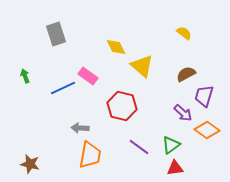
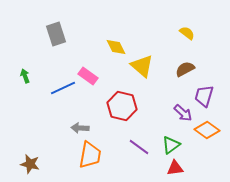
yellow semicircle: moved 3 px right
brown semicircle: moved 1 px left, 5 px up
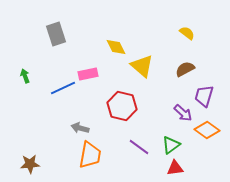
pink rectangle: moved 2 px up; rotated 48 degrees counterclockwise
gray arrow: rotated 12 degrees clockwise
brown star: rotated 18 degrees counterclockwise
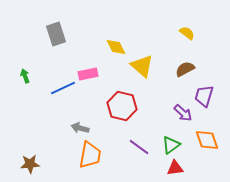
orange diamond: moved 10 px down; rotated 35 degrees clockwise
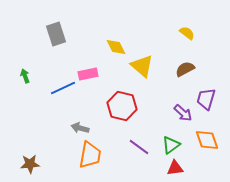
purple trapezoid: moved 2 px right, 3 px down
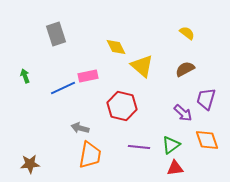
pink rectangle: moved 2 px down
purple line: rotated 30 degrees counterclockwise
